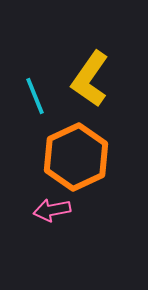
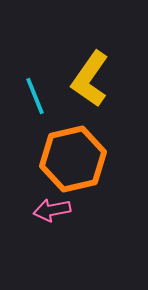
orange hexagon: moved 3 px left, 2 px down; rotated 12 degrees clockwise
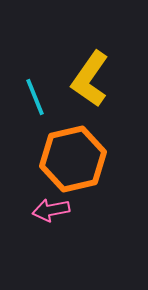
cyan line: moved 1 px down
pink arrow: moved 1 px left
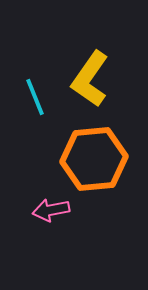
orange hexagon: moved 21 px right; rotated 8 degrees clockwise
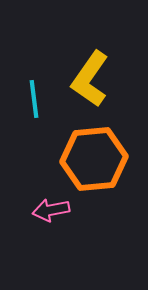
cyan line: moved 1 px left, 2 px down; rotated 15 degrees clockwise
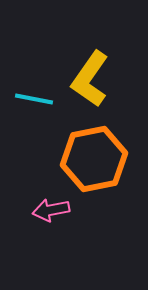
cyan line: rotated 72 degrees counterclockwise
orange hexagon: rotated 6 degrees counterclockwise
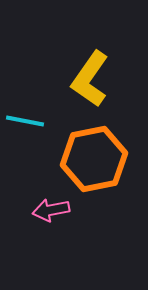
cyan line: moved 9 px left, 22 px down
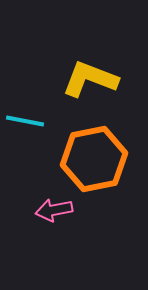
yellow L-shape: rotated 76 degrees clockwise
pink arrow: moved 3 px right
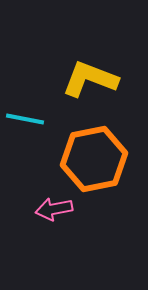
cyan line: moved 2 px up
pink arrow: moved 1 px up
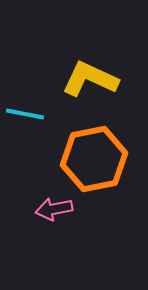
yellow L-shape: rotated 4 degrees clockwise
cyan line: moved 5 px up
